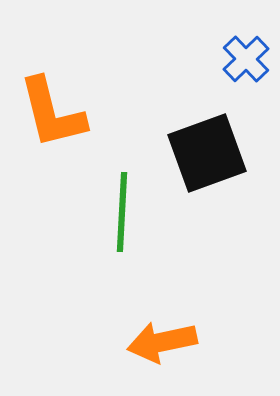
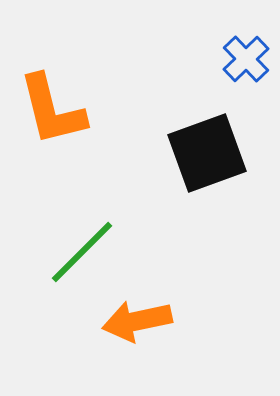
orange L-shape: moved 3 px up
green line: moved 40 px left, 40 px down; rotated 42 degrees clockwise
orange arrow: moved 25 px left, 21 px up
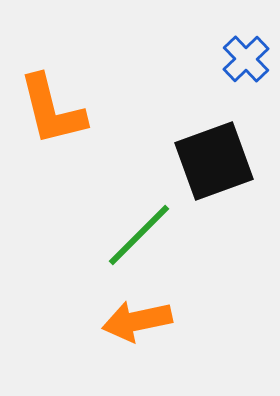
black square: moved 7 px right, 8 px down
green line: moved 57 px right, 17 px up
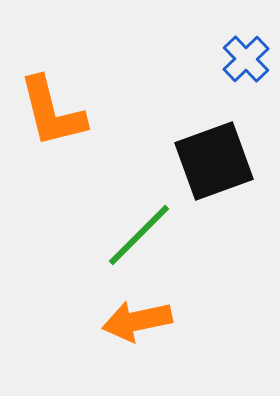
orange L-shape: moved 2 px down
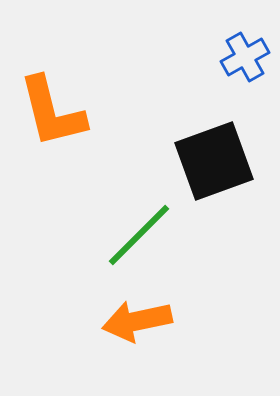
blue cross: moved 1 px left, 2 px up; rotated 15 degrees clockwise
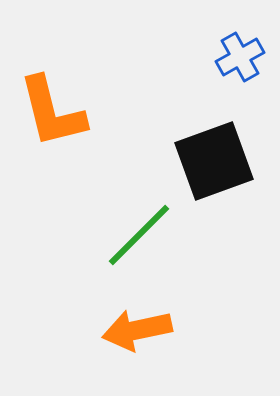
blue cross: moved 5 px left
orange arrow: moved 9 px down
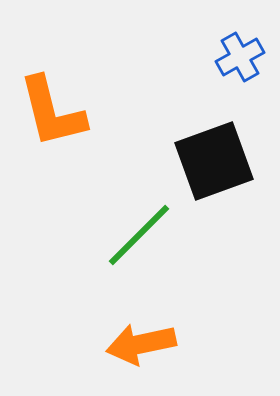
orange arrow: moved 4 px right, 14 px down
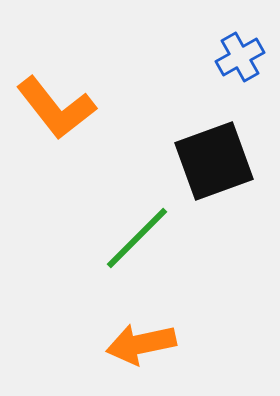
orange L-shape: moved 4 px right, 4 px up; rotated 24 degrees counterclockwise
green line: moved 2 px left, 3 px down
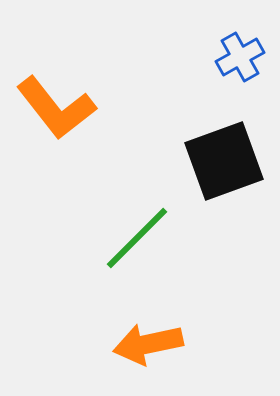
black square: moved 10 px right
orange arrow: moved 7 px right
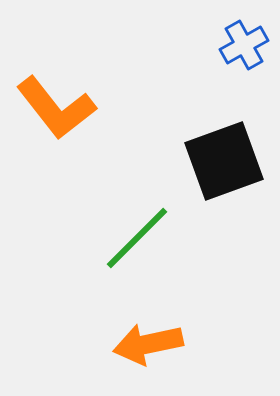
blue cross: moved 4 px right, 12 px up
